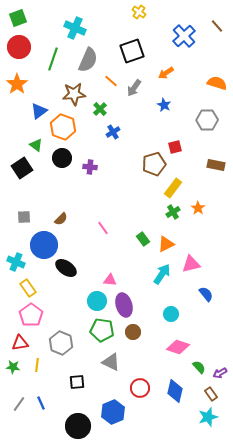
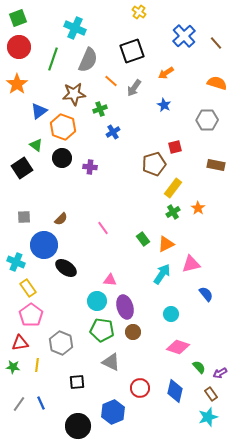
brown line at (217, 26): moved 1 px left, 17 px down
green cross at (100, 109): rotated 24 degrees clockwise
purple ellipse at (124, 305): moved 1 px right, 2 px down
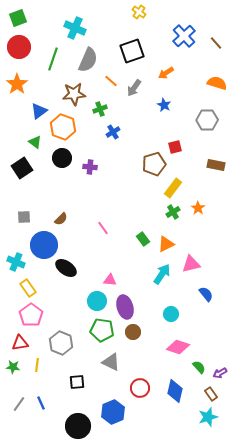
green triangle at (36, 145): moved 1 px left, 3 px up
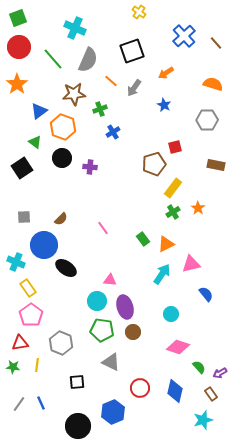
green line at (53, 59): rotated 60 degrees counterclockwise
orange semicircle at (217, 83): moved 4 px left, 1 px down
cyan star at (208, 417): moved 5 px left, 3 px down
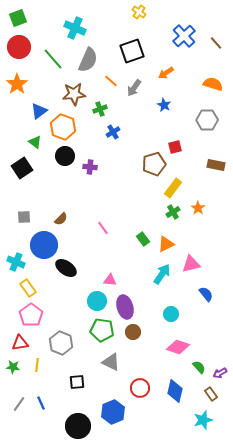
black circle at (62, 158): moved 3 px right, 2 px up
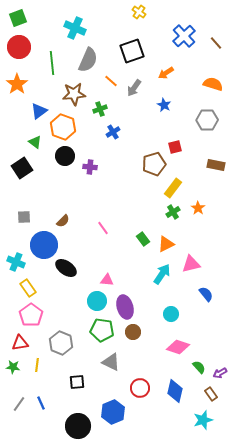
green line at (53, 59): moved 1 px left, 4 px down; rotated 35 degrees clockwise
brown semicircle at (61, 219): moved 2 px right, 2 px down
pink triangle at (110, 280): moved 3 px left
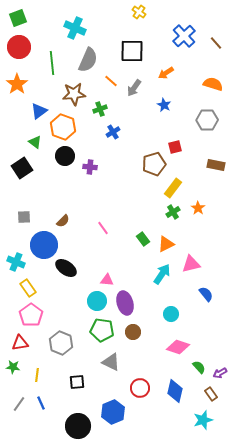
black square at (132, 51): rotated 20 degrees clockwise
purple ellipse at (125, 307): moved 4 px up
yellow line at (37, 365): moved 10 px down
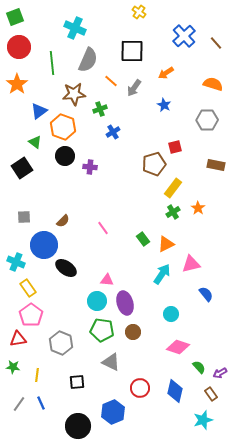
green square at (18, 18): moved 3 px left, 1 px up
red triangle at (20, 343): moved 2 px left, 4 px up
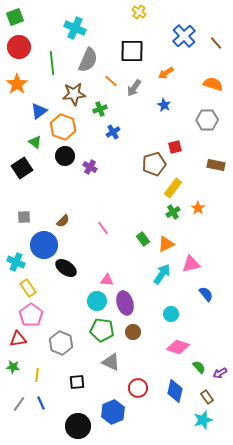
purple cross at (90, 167): rotated 24 degrees clockwise
red circle at (140, 388): moved 2 px left
brown rectangle at (211, 394): moved 4 px left, 3 px down
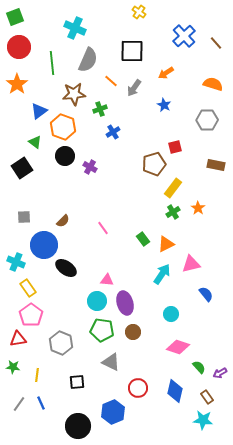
cyan star at (203, 420): rotated 24 degrees clockwise
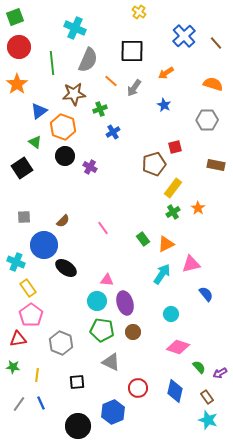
cyan star at (203, 420): moved 5 px right; rotated 12 degrees clockwise
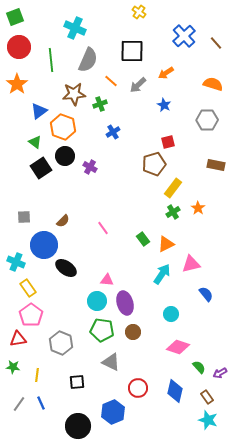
green line at (52, 63): moved 1 px left, 3 px up
gray arrow at (134, 88): moved 4 px right, 3 px up; rotated 12 degrees clockwise
green cross at (100, 109): moved 5 px up
red square at (175, 147): moved 7 px left, 5 px up
black square at (22, 168): moved 19 px right
